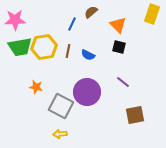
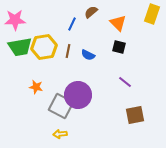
orange triangle: moved 2 px up
purple line: moved 2 px right
purple circle: moved 9 px left, 3 px down
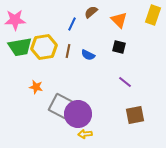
yellow rectangle: moved 1 px right, 1 px down
orange triangle: moved 1 px right, 3 px up
purple circle: moved 19 px down
yellow arrow: moved 25 px right
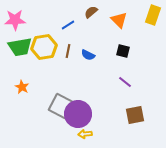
blue line: moved 4 px left, 1 px down; rotated 32 degrees clockwise
black square: moved 4 px right, 4 px down
orange star: moved 14 px left; rotated 16 degrees clockwise
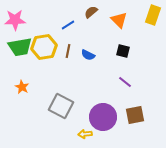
purple circle: moved 25 px right, 3 px down
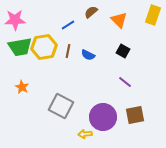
black square: rotated 16 degrees clockwise
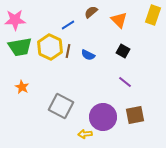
yellow hexagon: moved 6 px right; rotated 25 degrees counterclockwise
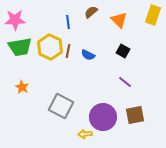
blue line: moved 3 px up; rotated 64 degrees counterclockwise
